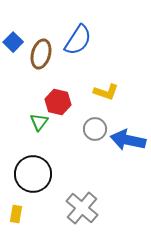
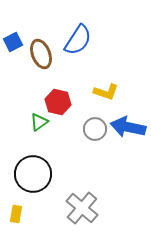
blue square: rotated 18 degrees clockwise
brown ellipse: rotated 36 degrees counterclockwise
green triangle: rotated 18 degrees clockwise
blue arrow: moved 13 px up
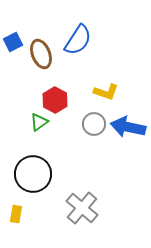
red hexagon: moved 3 px left, 2 px up; rotated 15 degrees clockwise
gray circle: moved 1 px left, 5 px up
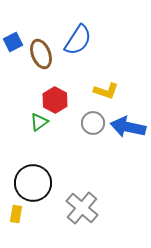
yellow L-shape: moved 1 px up
gray circle: moved 1 px left, 1 px up
black circle: moved 9 px down
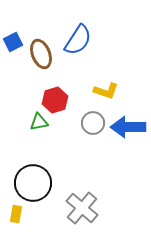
red hexagon: rotated 15 degrees clockwise
green triangle: rotated 24 degrees clockwise
blue arrow: rotated 12 degrees counterclockwise
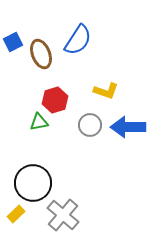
gray circle: moved 3 px left, 2 px down
gray cross: moved 19 px left, 7 px down
yellow rectangle: rotated 36 degrees clockwise
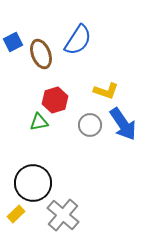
blue arrow: moved 5 px left, 3 px up; rotated 124 degrees counterclockwise
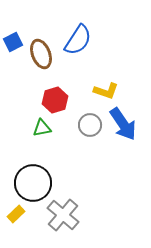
green triangle: moved 3 px right, 6 px down
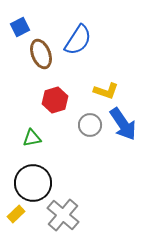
blue square: moved 7 px right, 15 px up
green triangle: moved 10 px left, 10 px down
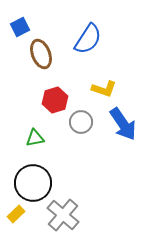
blue semicircle: moved 10 px right, 1 px up
yellow L-shape: moved 2 px left, 2 px up
gray circle: moved 9 px left, 3 px up
green triangle: moved 3 px right
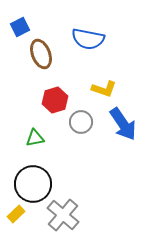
blue semicircle: rotated 68 degrees clockwise
black circle: moved 1 px down
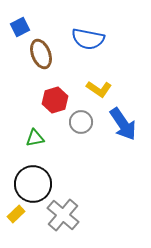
yellow L-shape: moved 5 px left; rotated 15 degrees clockwise
